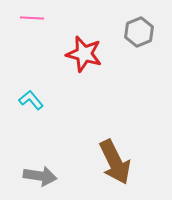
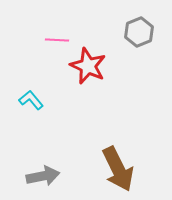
pink line: moved 25 px right, 22 px down
red star: moved 4 px right, 12 px down; rotated 9 degrees clockwise
brown arrow: moved 3 px right, 7 px down
gray arrow: moved 3 px right; rotated 20 degrees counterclockwise
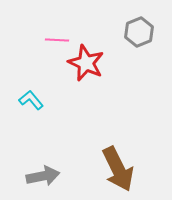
red star: moved 2 px left, 3 px up
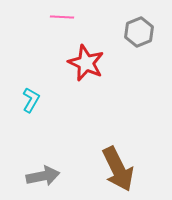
pink line: moved 5 px right, 23 px up
cyan L-shape: rotated 70 degrees clockwise
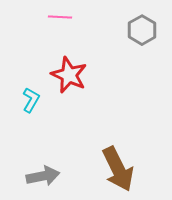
pink line: moved 2 px left
gray hexagon: moved 3 px right, 2 px up; rotated 8 degrees counterclockwise
red star: moved 17 px left, 12 px down
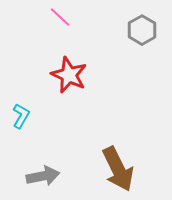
pink line: rotated 40 degrees clockwise
cyan L-shape: moved 10 px left, 16 px down
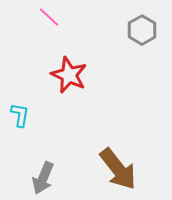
pink line: moved 11 px left
cyan L-shape: moved 1 px left, 1 px up; rotated 20 degrees counterclockwise
brown arrow: rotated 12 degrees counterclockwise
gray arrow: moved 2 px down; rotated 124 degrees clockwise
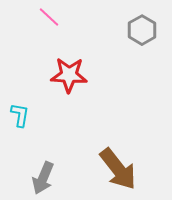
red star: rotated 21 degrees counterclockwise
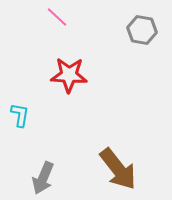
pink line: moved 8 px right
gray hexagon: rotated 20 degrees counterclockwise
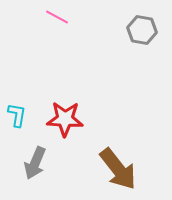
pink line: rotated 15 degrees counterclockwise
red star: moved 4 px left, 44 px down
cyan L-shape: moved 3 px left
gray arrow: moved 8 px left, 15 px up
